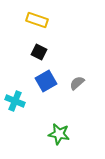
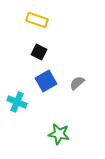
cyan cross: moved 2 px right, 1 px down
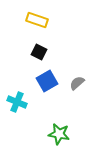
blue square: moved 1 px right
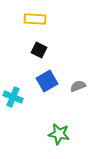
yellow rectangle: moved 2 px left, 1 px up; rotated 15 degrees counterclockwise
black square: moved 2 px up
gray semicircle: moved 1 px right, 3 px down; rotated 21 degrees clockwise
cyan cross: moved 4 px left, 5 px up
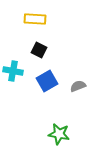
cyan cross: moved 26 px up; rotated 12 degrees counterclockwise
